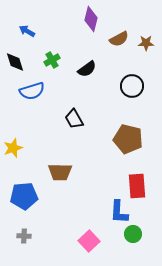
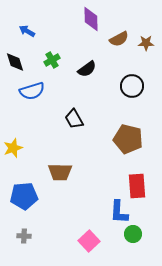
purple diamond: rotated 15 degrees counterclockwise
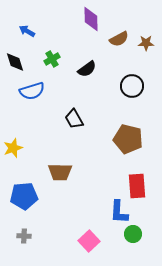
green cross: moved 1 px up
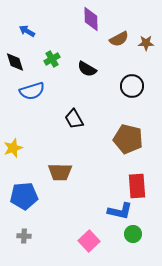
black semicircle: rotated 66 degrees clockwise
blue L-shape: moved 1 px right, 1 px up; rotated 80 degrees counterclockwise
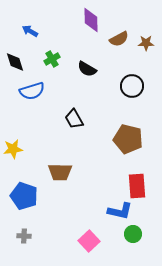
purple diamond: moved 1 px down
blue arrow: moved 3 px right
yellow star: moved 1 px down; rotated 12 degrees clockwise
blue pentagon: rotated 24 degrees clockwise
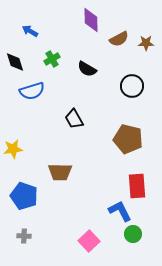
blue L-shape: rotated 130 degrees counterclockwise
